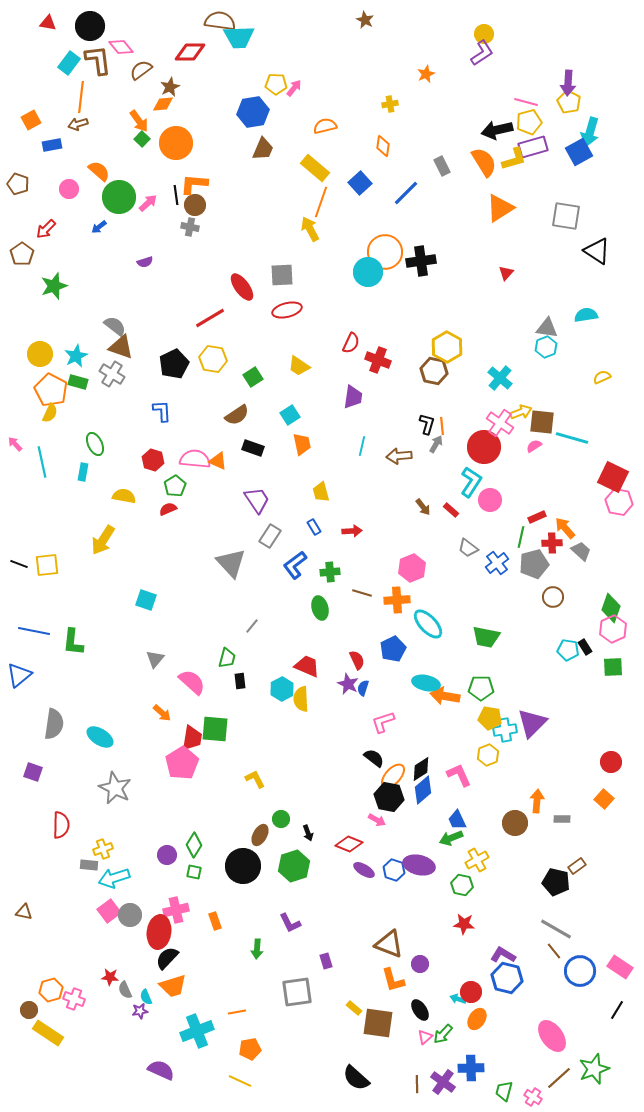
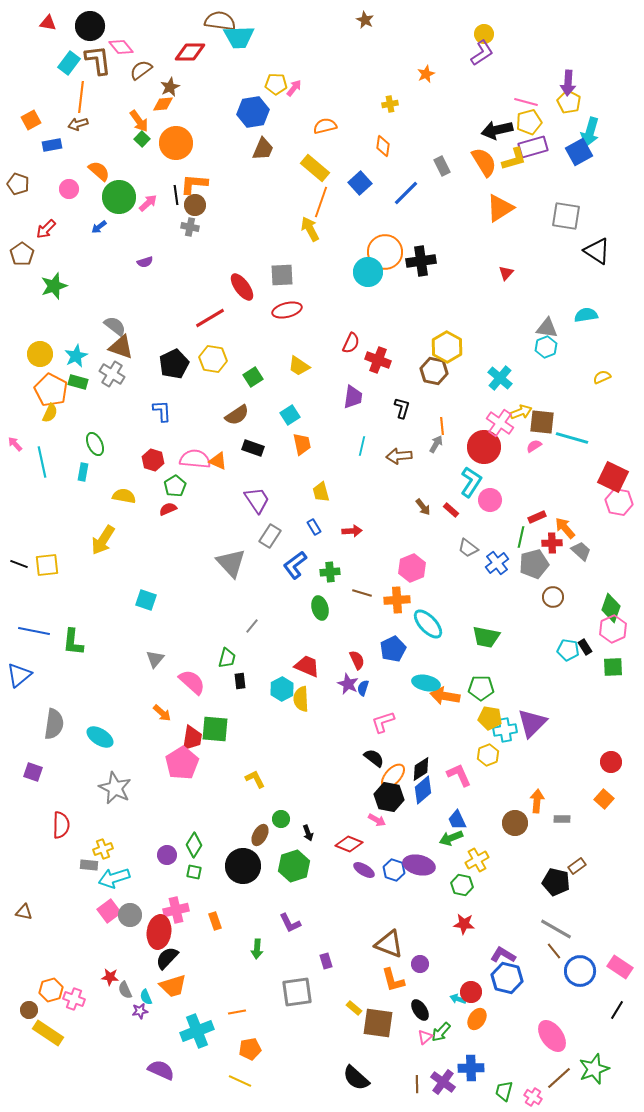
black L-shape at (427, 424): moved 25 px left, 16 px up
green arrow at (443, 1034): moved 2 px left, 2 px up
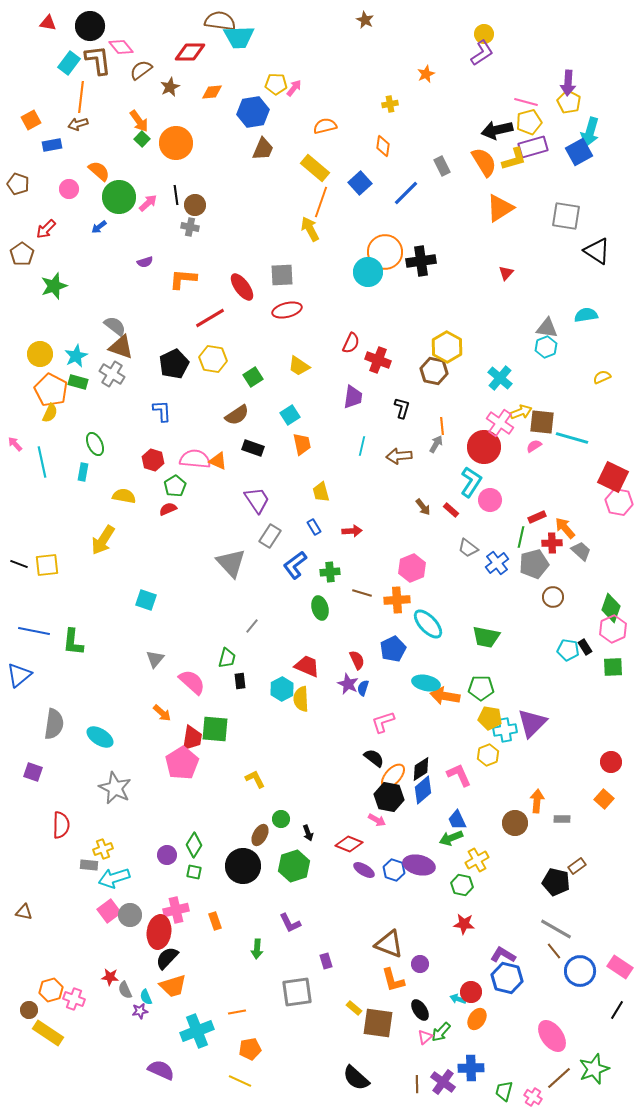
orange diamond at (163, 104): moved 49 px right, 12 px up
orange L-shape at (194, 184): moved 11 px left, 95 px down
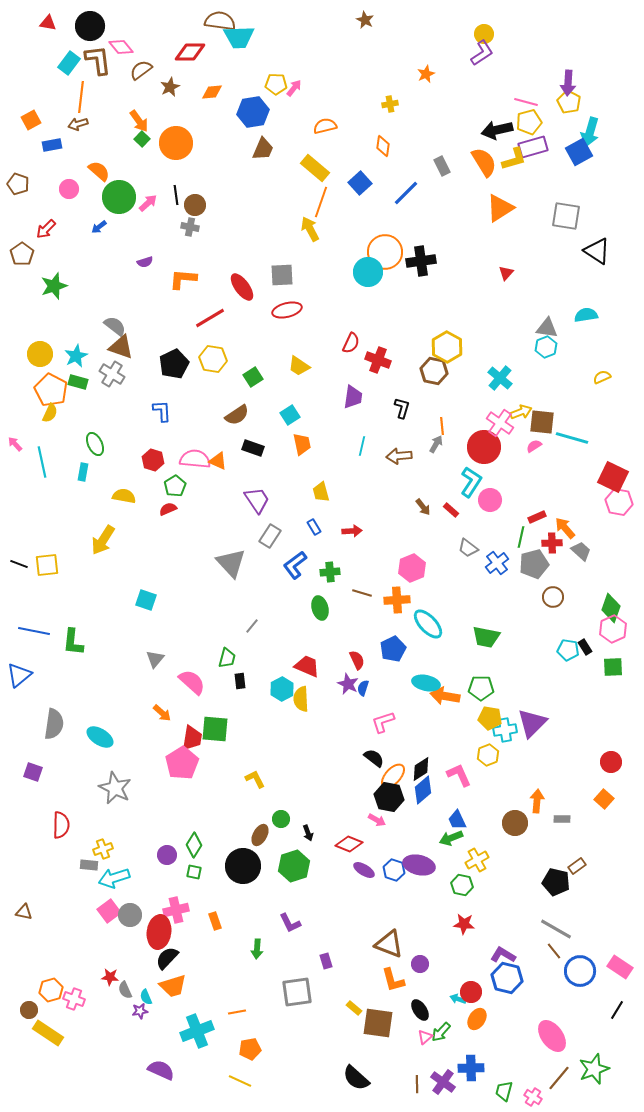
brown line at (559, 1078): rotated 8 degrees counterclockwise
